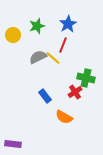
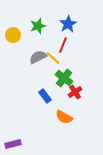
green star: moved 1 px right
green cross: moved 22 px left; rotated 24 degrees clockwise
purple rectangle: rotated 21 degrees counterclockwise
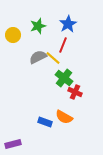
red cross: rotated 32 degrees counterclockwise
blue rectangle: moved 26 px down; rotated 32 degrees counterclockwise
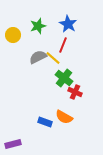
blue star: rotated 12 degrees counterclockwise
